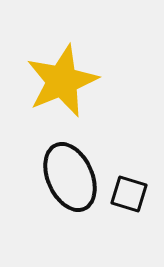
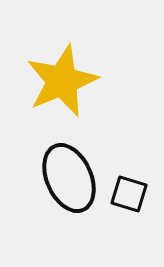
black ellipse: moved 1 px left, 1 px down
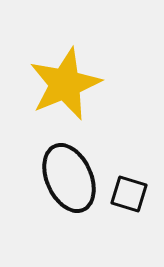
yellow star: moved 3 px right, 3 px down
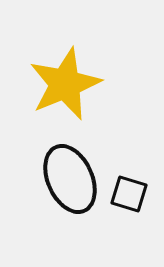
black ellipse: moved 1 px right, 1 px down
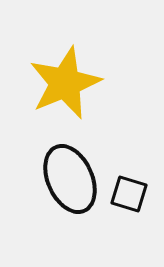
yellow star: moved 1 px up
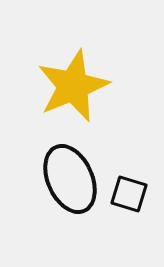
yellow star: moved 8 px right, 3 px down
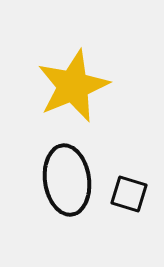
black ellipse: moved 3 px left, 1 px down; rotated 16 degrees clockwise
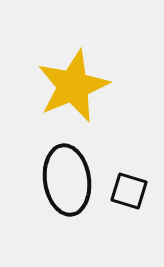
black square: moved 3 px up
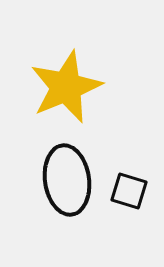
yellow star: moved 7 px left, 1 px down
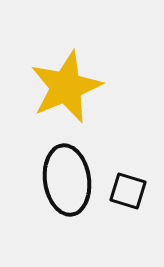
black square: moved 1 px left
